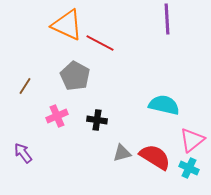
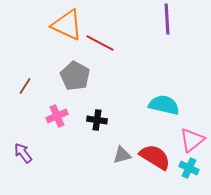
gray triangle: moved 2 px down
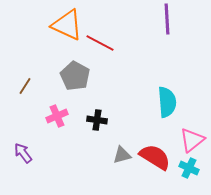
cyan semicircle: moved 3 px right, 3 px up; rotated 72 degrees clockwise
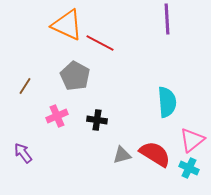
red semicircle: moved 3 px up
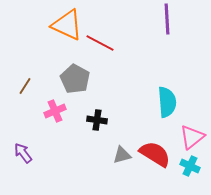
gray pentagon: moved 3 px down
pink cross: moved 2 px left, 5 px up
pink triangle: moved 3 px up
cyan cross: moved 1 px right, 2 px up
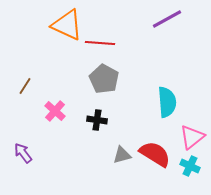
purple line: rotated 64 degrees clockwise
red line: rotated 24 degrees counterclockwise
gray pentagon: moved 29 px right
pink cross: rotated 25 degrees counterclockwise
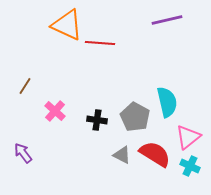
purple line: moved 1 px down; rotated 16 degrees clockwise
gray pentagon: moved 31 px right, 38 px down
cyan semicircle: rotated 8 degrees counterclockwise
pink triangle: moved 4 px left
gray triangle: rotated 42 degrees clockwise
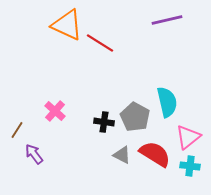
red line: rotated 28 degrees clockwise
brown line: moved 8 px left, 44 px down
black cross: moved 7 px right, 2 px down
purple arrow: moved 11 px right, 1 px down
cyan cross: rotated 18 degrees counterclockwise
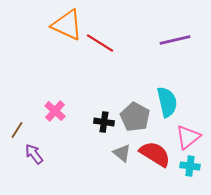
purple line: moved 8 px right, 20 px down
gray triangle: moved 2 px up; rotated 12 degrees clockwise
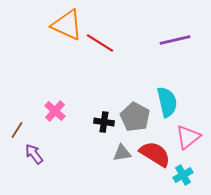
gray triangle: rotated 48 degrees counterclockwise
cyan cross: moved 7 px left, 9 px down; rotated 36 degrees counterclockwise
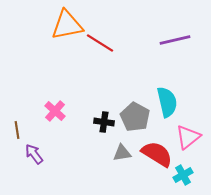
orange triangle: rotated 36 degrees counterclockwise
brown line: rotated 42 degrees counterclockwise
red semicircle: moved 2 px right
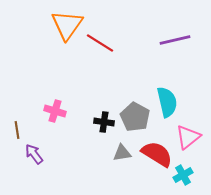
orange triangle: rotated 44 degrees counterclockwise
pink cross: rotated 25 degrees counterclockwise
